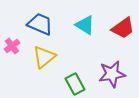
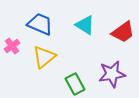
red trapezoid: moved 4 px down
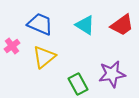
red trapezoid: moved 1 px left, 7 px up
green rectangle: moved 3 px right
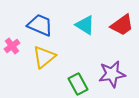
blue trapezoid: moved 1 px down
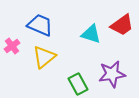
cyan triangle: moved 6 px right, 9 px down; rotated 15 degrees counterclockwise
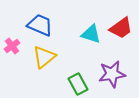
red trapezoid: moved 1 px left, 3 px down
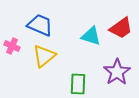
cyan triangle: moved 2 px down
pink cross: rotated 28 degrees counterclockwise
yellow triangle: moved 1 px up
purple star: moved 5 px right, 2 px up; rotated 24 degrees counterclockwise
green rectangle: rotated 30 degrees clockwise
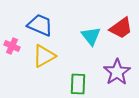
cyan triangle: rotated 35 degrees clockwise
yellow triangle: rotated 10 degrees clockwise
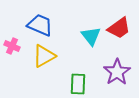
red trapezoid: moved 2 px left
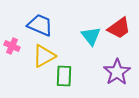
green rectangle: moved 14 px left, 8 px up
